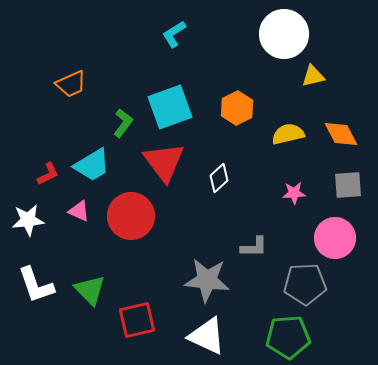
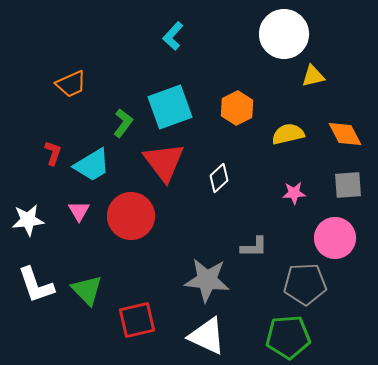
cyan L-shape: moved 1 px left, 2 px down; rotated 16 degrees counterclockwise
orange diamond: moved 4 px right
red L-shape: moved 5 px right, 21 px up; rotated 45 degrees counterclockwise
pink triangle: rotated 35 degrees clockwise
green triangle: moved 3 px left
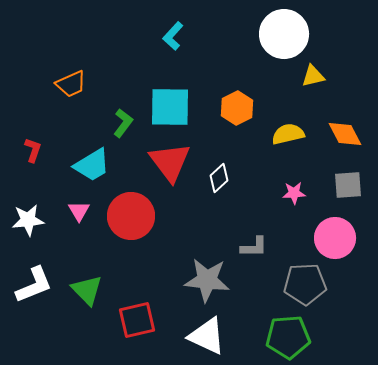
cyan square: rotated 21 degrees clockwise
red L-shape: moved 20 px left, 3 px up
red triangle: moved 6 px right
white L-shape: moved 2 px left; rotated 93 degrees counterclockwise
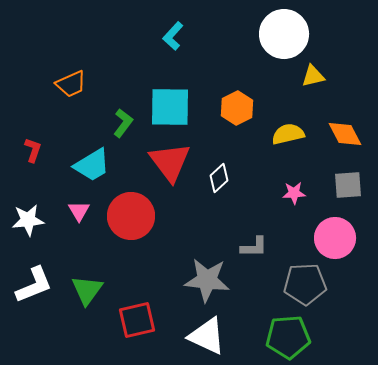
green triangle: rotated 20 degrees clockwise
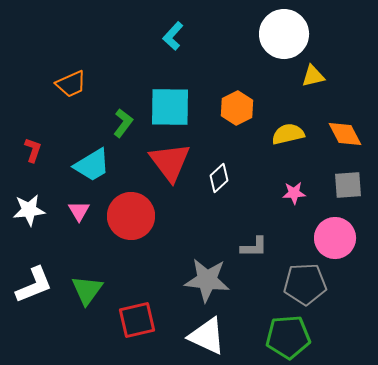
white star: moved 1 px right, 10 px up
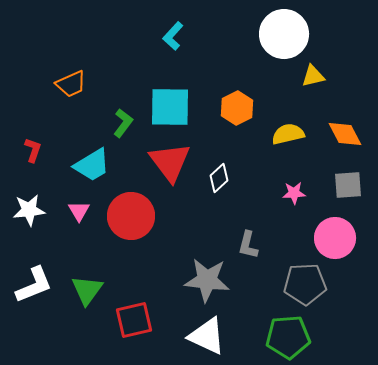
gray L-shape: moved 6 px left, 2 px up; rotated 104 degrees clockwise
red square: moved 3 px left
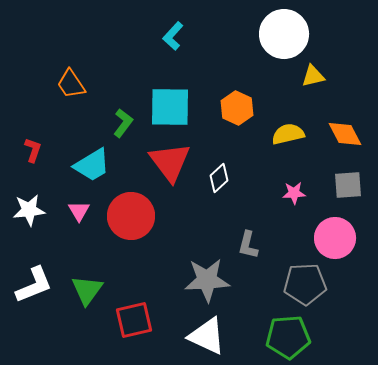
orange trapezoid: rotated 80 degrees clockwise
orange hexagon: rotated 8 degrees counterclockwise
gray star: rotated 9 degrees counterclockwise
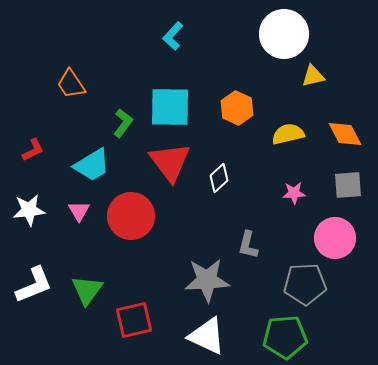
red L-shape: rotated 45 degrees clockwise
green pentagon: moved 3 px left
